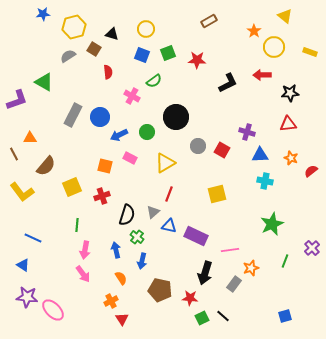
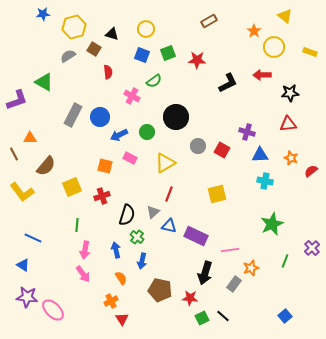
blue square at (285, 316): rotated 24 degrees counterclockwise
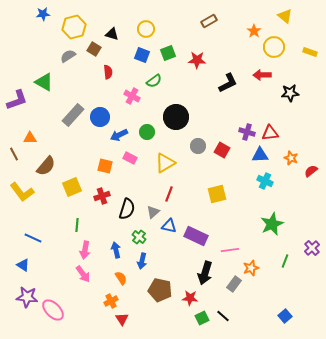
gray rectangle at (73, 115): rotated 15 degrees clockwise
red triangle at (288, 124): moved 18 px left, 9 px down
cyan cross at (265, 181): rotated 14 degrees clockwise
black semicircle at (127, 215): moved 6 px up
green cross at (137, 237): moved 2 px right
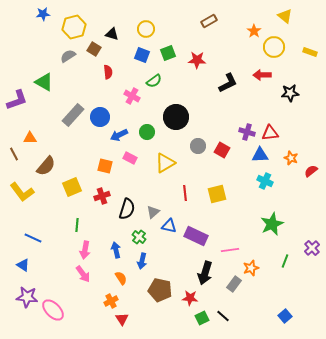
red line at (169, 194): moved 16 px right, 1 px up; rotated 28 degrees counterclockwise
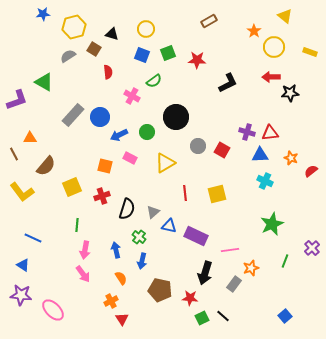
red arrow at (262, 75): moved 9 px right, 2 px down
purple star at (27, 297): moved 6 px left, 2 px up
